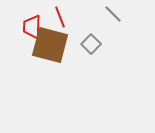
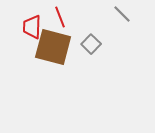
gray line: moved 9 px right
brown square: moved 3 px right, 2 px down
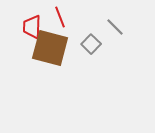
gray line: moved 7 px left, 13 px down
brown square: moved 3 px left, 1 px down
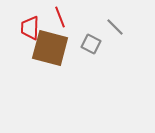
red trapezoid: moved 2 px left, 1 px down
gray square: rotated 18 degrees counterclockwise
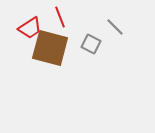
red trapezoid: rotated 125 degrees counterclockwise
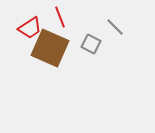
brown square: rotated 9 degrees clockwise
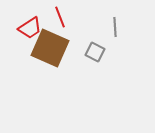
gray line: rotated 42 degrees clockwise
gray square: moved 4 px right, 8 px down
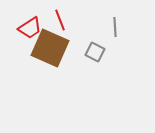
red line: moved 3 px down
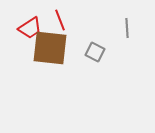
gray line: moved 12 px right, 1 px down
brown square: rotated 18 degrees counterclockwise
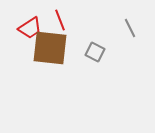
gray line: moved 3 px right; rotated 24 degrees counterclockwise
